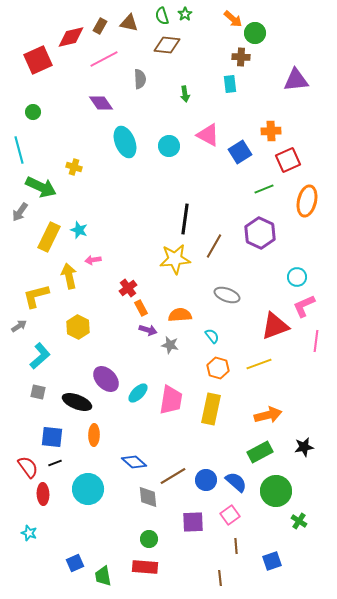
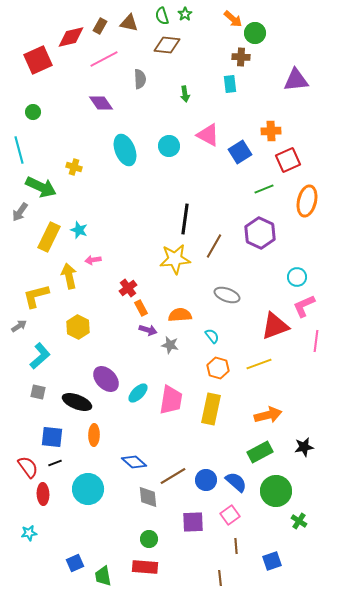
cyan ellipse at (125, 142): moved 8 px down
cyan star at (29, 533): rotated 28 degrees counterclockwise
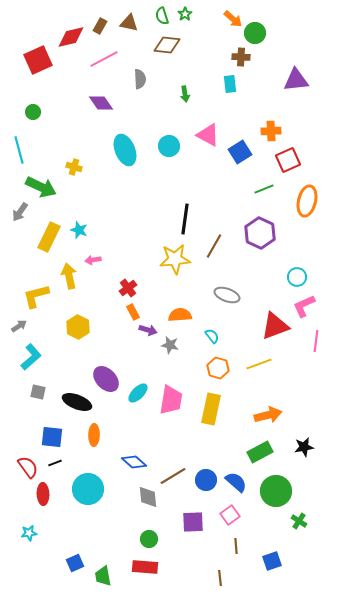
orange rectangle at (141, 308): moved 8 px left, 4 px down
cyan L-shape at (40, 356): moved 9 px left, 1 px down
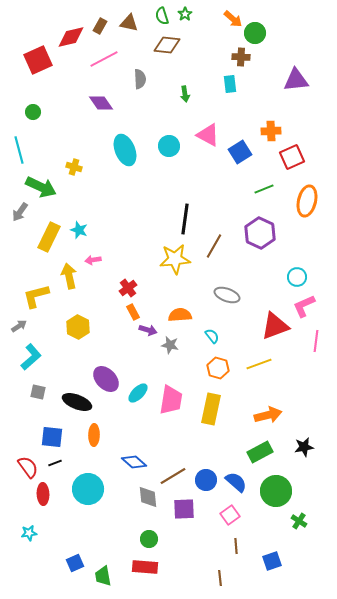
red square at (288, 160): moved 4 px right, 3 px up
purple square at (193, 522): moved 9 px left, 13 px up
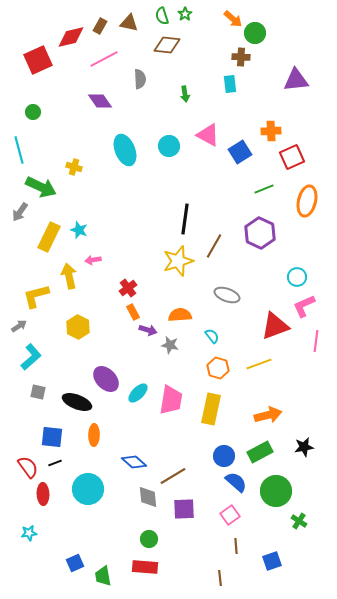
purple diamond at (101, 103): moved 1 px left, 2 px up
yellow star at (175, 259): moved 3 px right, 2 px down; rotated 12 degrees counterclockwise
blue circle at (206, 480): moved 18 px right, 24 px up
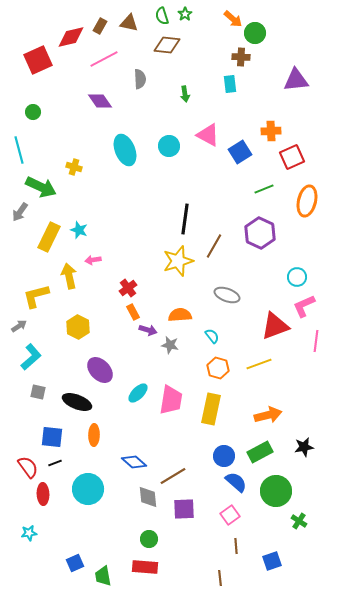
purple ellipse at (106, 379): moved 6 px left, 9 px up
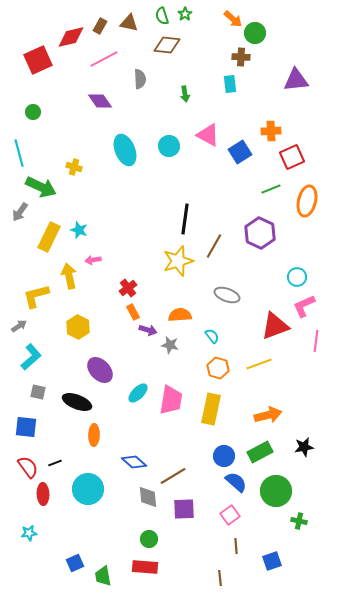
cyan line at (19, 150): moved 3 px down
green line at (264, 189): moved 7 px right
blue square at (52, 437): moved 26 px left, 10 px up
green cross at (299, 521): rotated 21 degrees counterclockwise
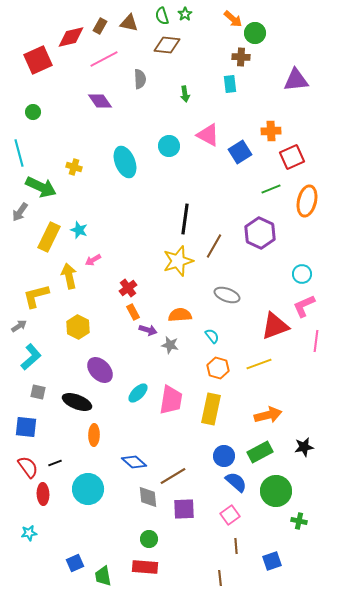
cyan ellipse at (125, 150): moved 12 px down
pink arrow at (93, 260): rotated 21 degrees counterclockwise
cyan circle at (297, 277): moved 5 px right, 3 px up
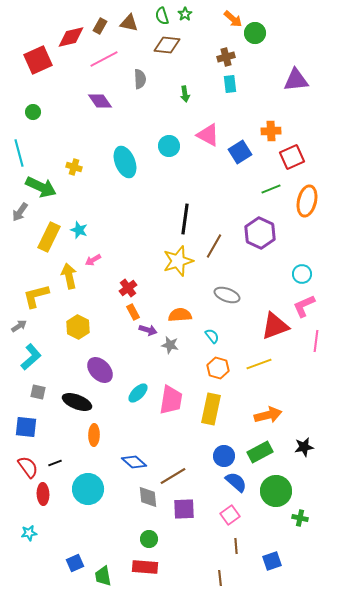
brown cross at (241, 57): moved 15 px left; rotated 18 degrees counterclockwise
green cross at (299, 521): moved 1 px right, 3 px up
